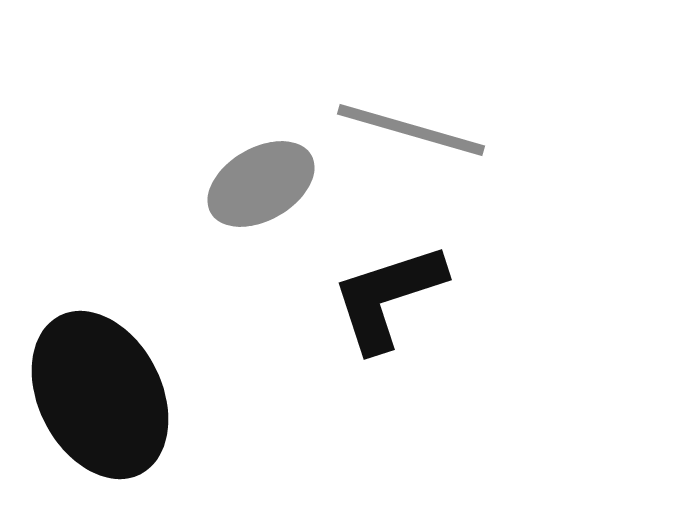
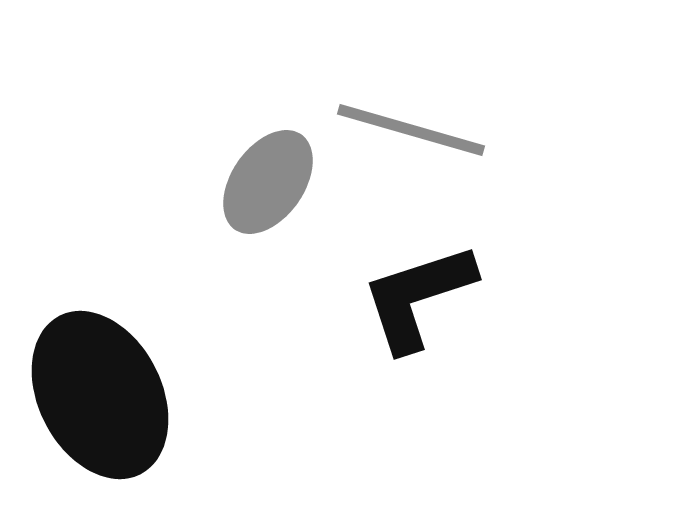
gray ellipse: moved 7 px right, 2 px up; rotated 25 degrees counterclockwise
black L-shape: moved 30 px right
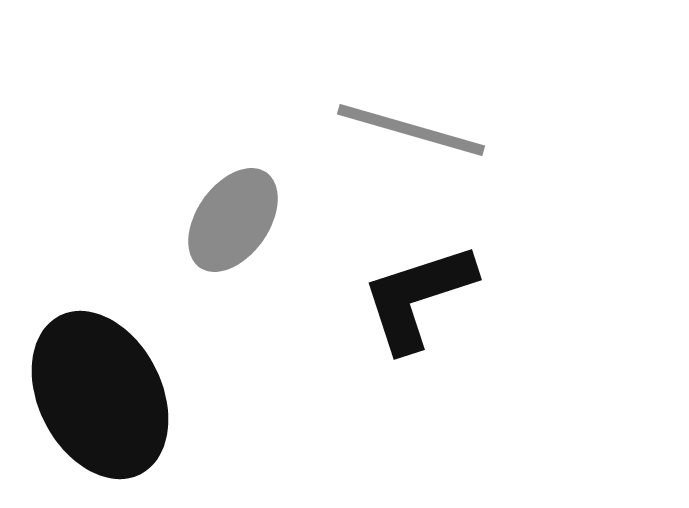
gray ellipse: moved 35 px left, 38 px down
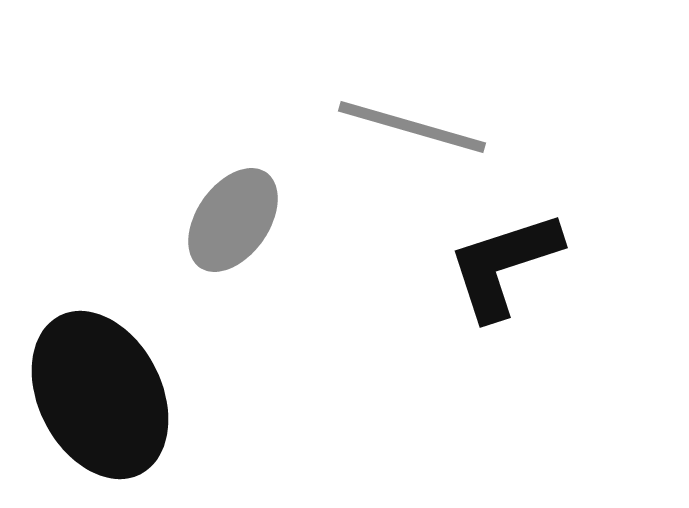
gray line: moved 1 px right, 3 px up
black L-shape: moved 86 px right, 32 px up
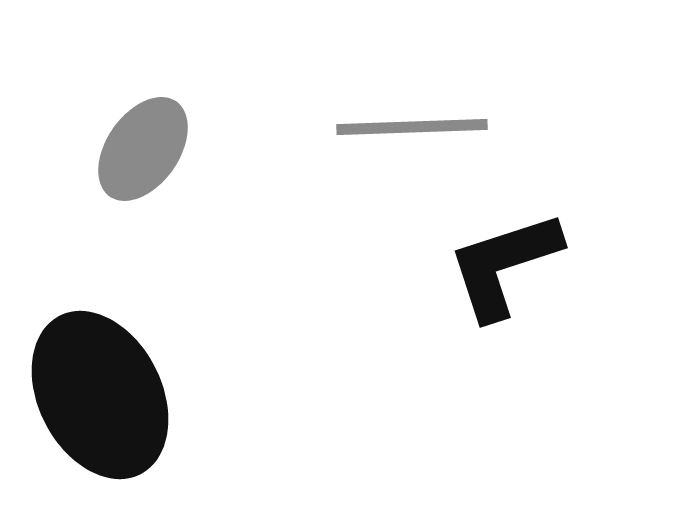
gray line: rotated 18 degrees counterclockwise
gray ellipse: moved 90 px left, 71 px up
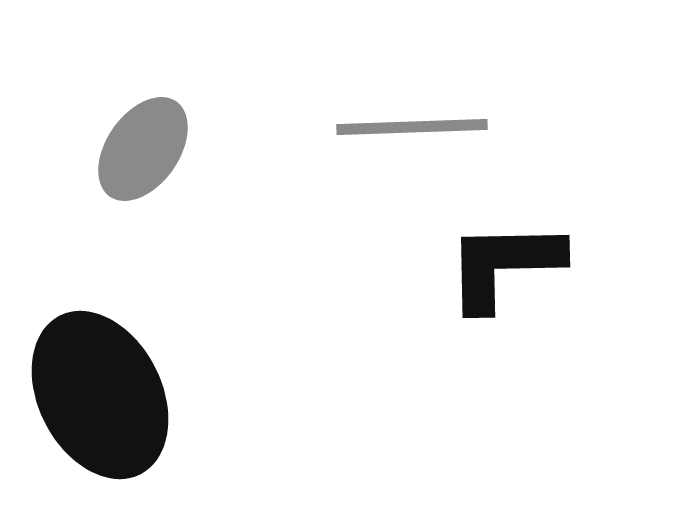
black L-shape: rotated 17 degrees clockwise
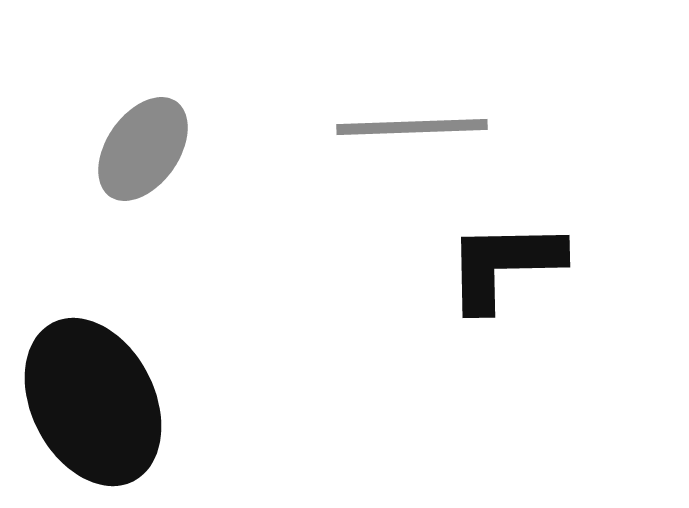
black ellipse: moved 7 px left, 7 px down
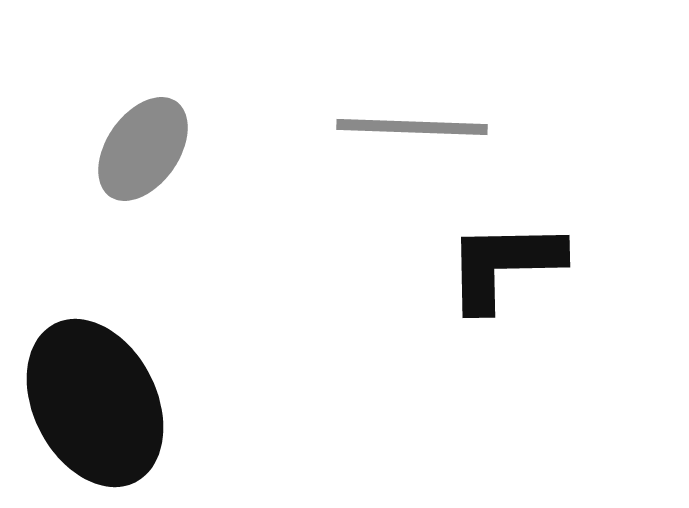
gray line: rotated 4 degrees clockwise
black ellipse: moved 2 px right, 1 px down
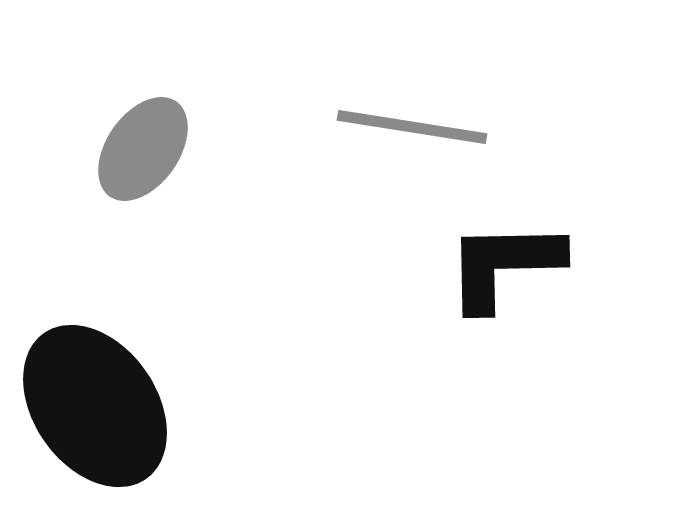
gray line: rotated 7 degrees clockwise
black ellipse: moved 3 px down; rotated 8 degrees counterclockwise
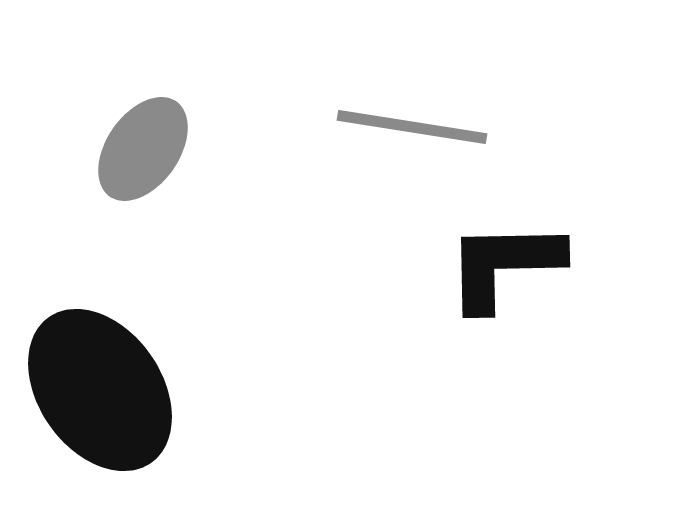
black ellipse: moved 5 px right, 16 px up
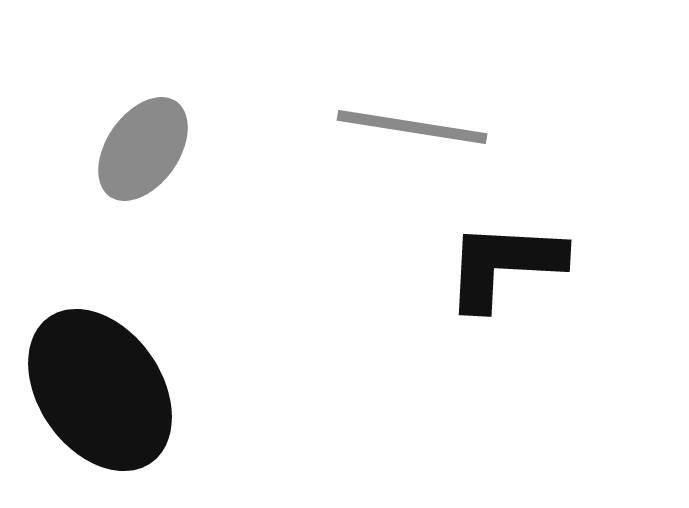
black L-shape: rotated 4 degrees clockwise
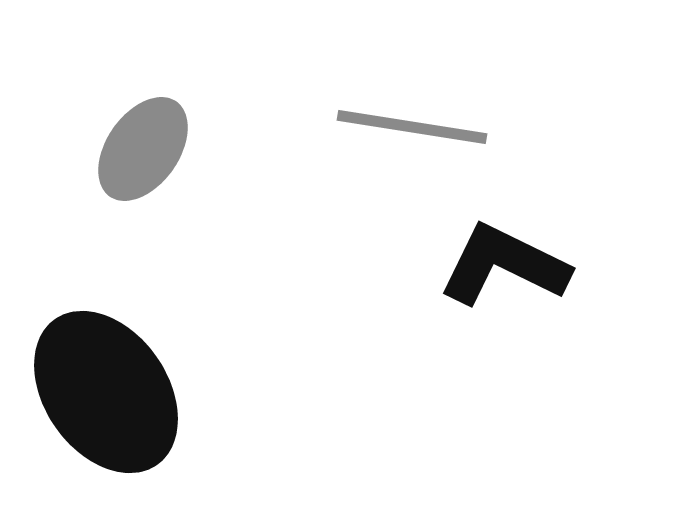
black L-shape: rotated 23 degrees clockwise
black ellipse: moved 6 px right, 2 px down
